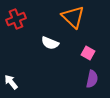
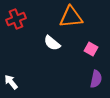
orange triangle: moved 2 px left; rotated 50 degrees counterclockwise
white semicircle: moved 2 px right; rotated 18 degrees clockwise
pink square: moved 3 px right, 4 px up
purple semicircle: moved 4 px right
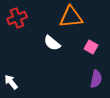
red cross: moved 1 px right, 1 px up
pink square: moved 2 px up
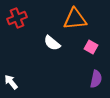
orange triangle: moved 4 px right, 2 px down
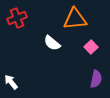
pink square: rotated 16 degrees clockwise
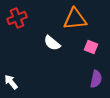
pink square: rotated 24 degrees counterclockwise
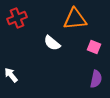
pink square: moved 3 px right
white arrow: moved 7 px up
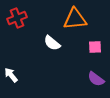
pink square: moved 1 px right; rotated 24 degrees counterclockwise
purple semicircle: rotated 114 degrees clockwise
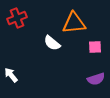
orange triangle: moved 1 px left, 4 px down
purple semicircle: rotated 54 degrees counterclockwise
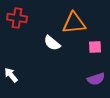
red cross: rotated 30 degrees clockwise
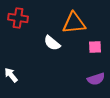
red cross: moved 1 px right
